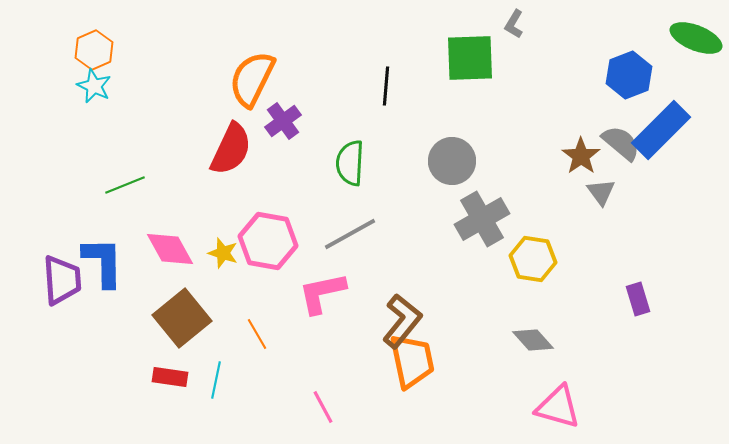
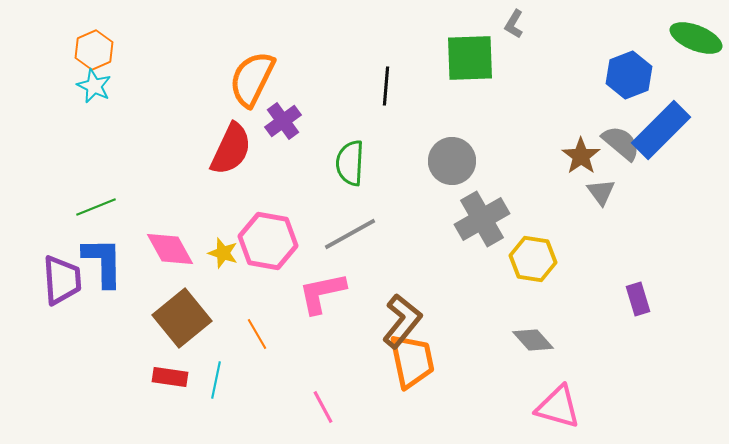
green line: moved 29 px left, 22 px down
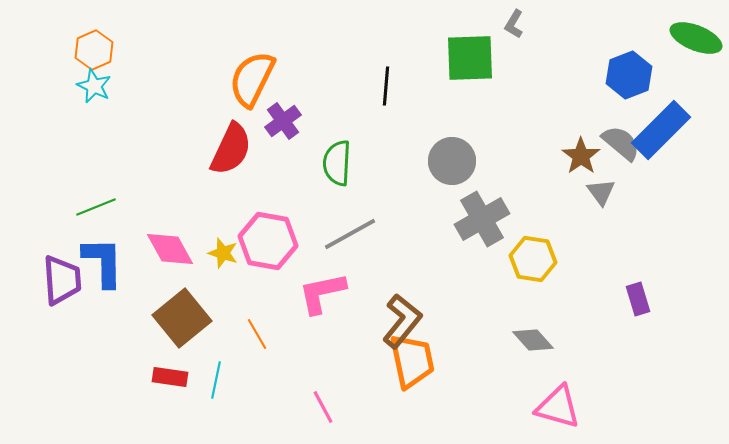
green semicircle: moved 13 px left
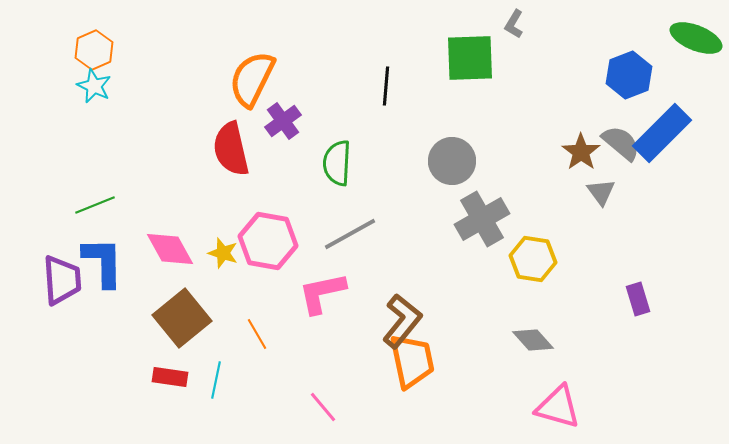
blue rectangle: moved 1 px right, 3 px down
red semicircle: rotated 142 degrees clockwise
brown star: moved 4 px up
green line: moved 1 px left, 2 px up
pink line: rotated 12 degrees counterclockwise
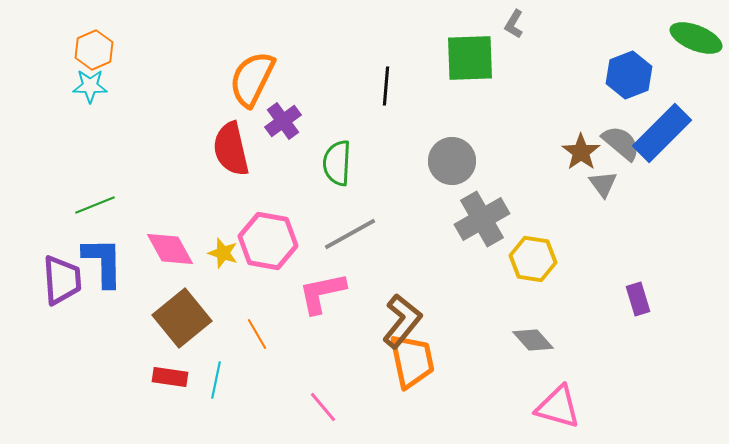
cyan star: moved 4 px left; rotated 24 degrees counterclockwise
gray triangle: moved 2 px right, 8 px up
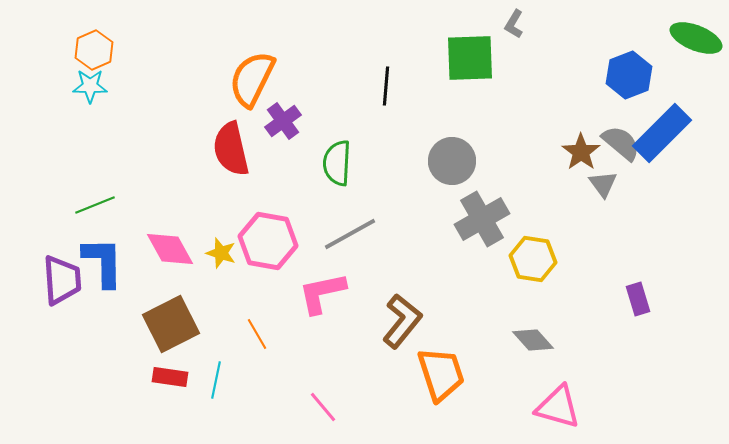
yellow star: moved 2 px left
brown square: moved 11 px left, 6 px down; rotated 12 degrees clockwise
orange trapezoid: moved 29 px right, 13 px down; rotated 6 degrees counterclockwise
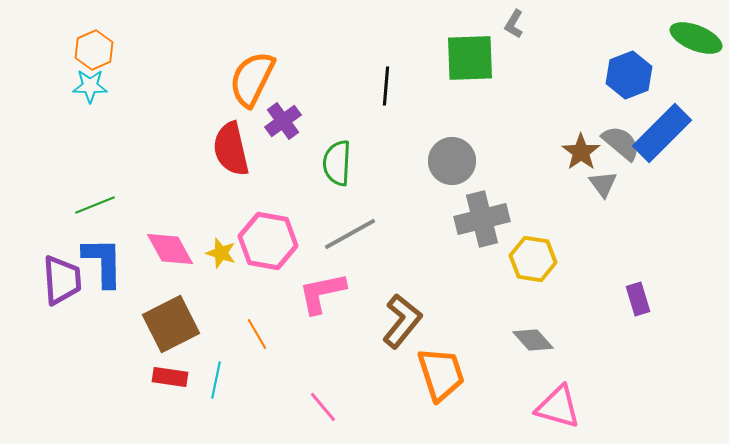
gray cross: rotated 16 degrees clockwise
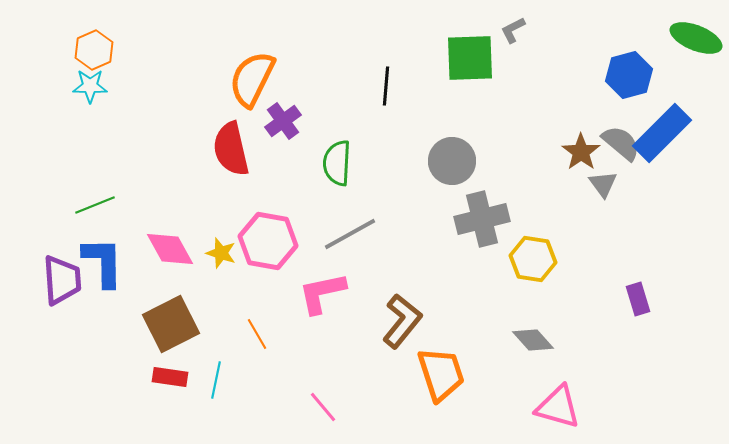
gray L-shape: moved 1 px left, 6 px down; rotated 32 degrees clockwise
blue hexagon: rotated 6 degrees clockwise
